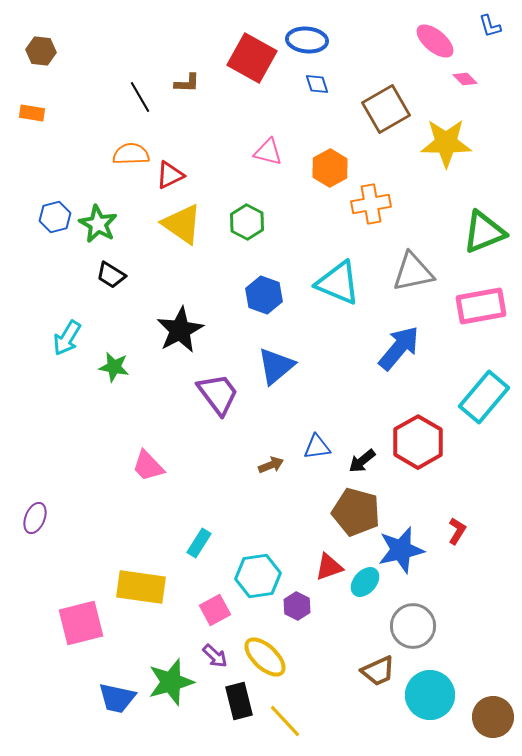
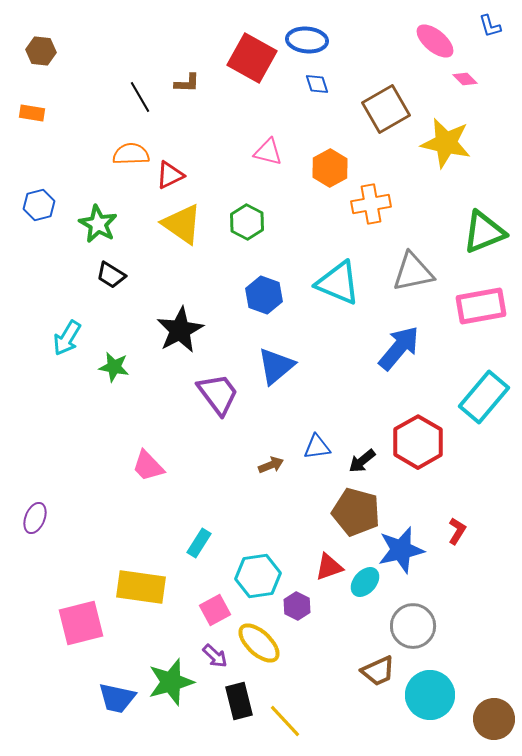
yellow star at (446, 143): rotated 12 degrees clockwise
blue hexagon at (55, 217): moved 16 px left, 12 px up
yellow ellipse at (265, 657): moved 6 px left, 14 px up
brown circle at (493, 717): moved 1 px right, 2 px down
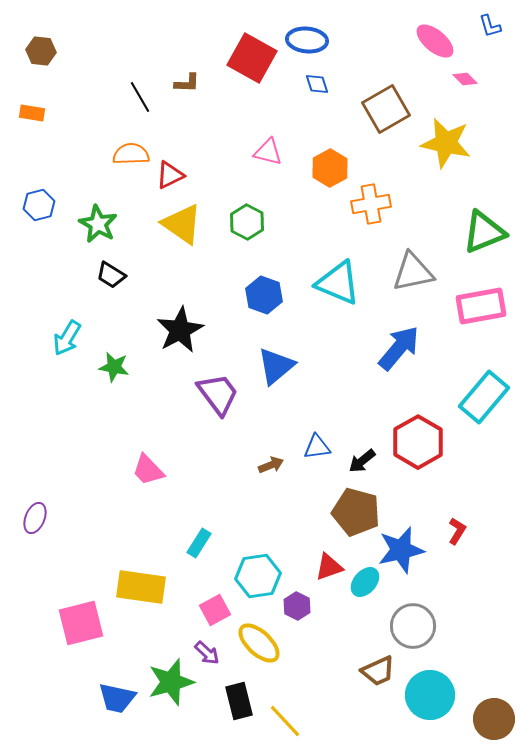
pink trapezoid at (148, 466): moved 4 px down
purple arrow at (215, 656): moved 8 px left, 3 px up
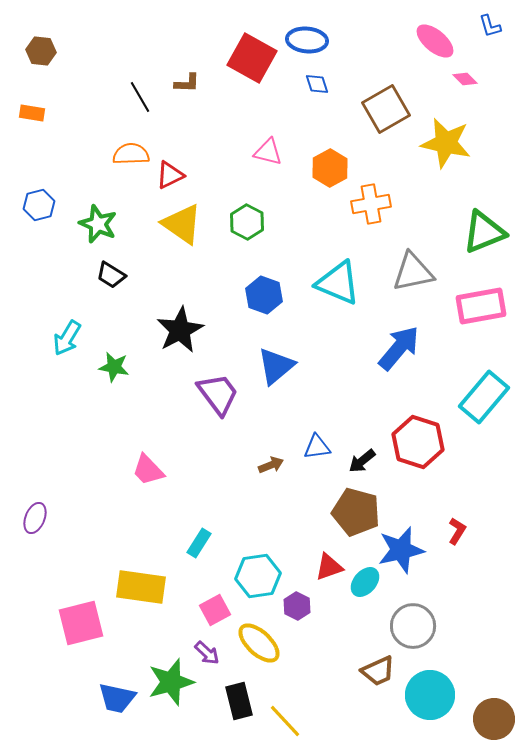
green star at (98, 224): rotated 6 degrees counterclockwise
red hexagon at (418, 442): rotated 12 degrees counterclockwise
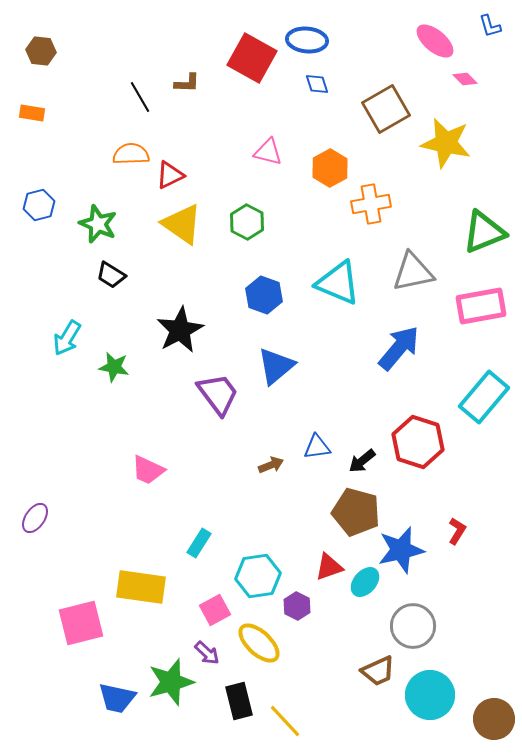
pink trapezoid at (148, 470): rotated 21 degrees counterclockwise
purple ellipse at (35, 518): rotated 12 degrees clockwise
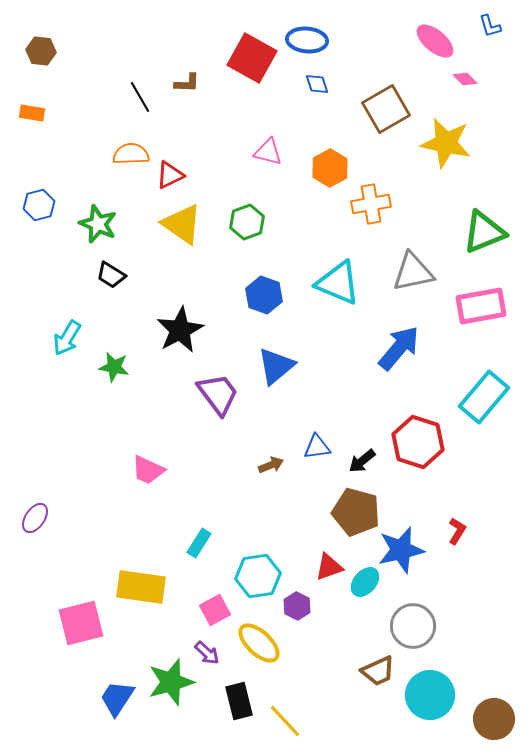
green hexagon at (247, 222): rotated 12 degrees clockwise
blue trapezoid at (117, 698): rotated 111 degrees clockwise
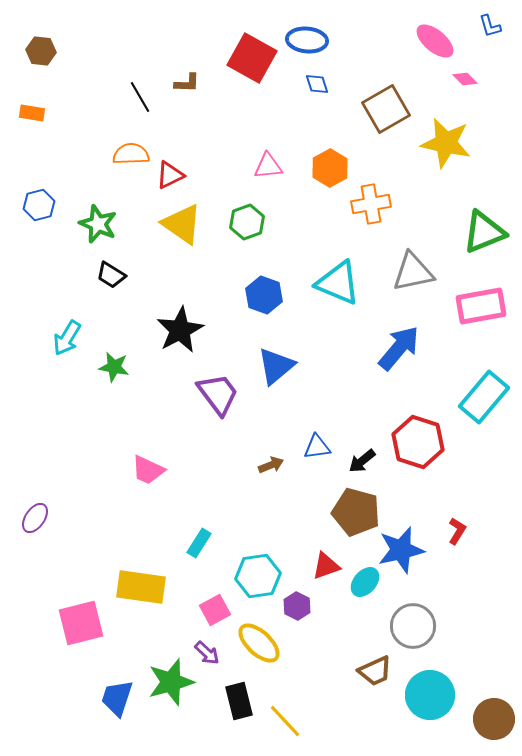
pink triangle at (268, 152): moved 14 px down; rotated 20 degrees counterclockwise
red triangle at (329, 567): moved 3 px left, 1 px up
brown trapezoid at (378, 671): moved 3 px left
blue trapezoid at (117, 698): rotated 15 degrees counterclockwise
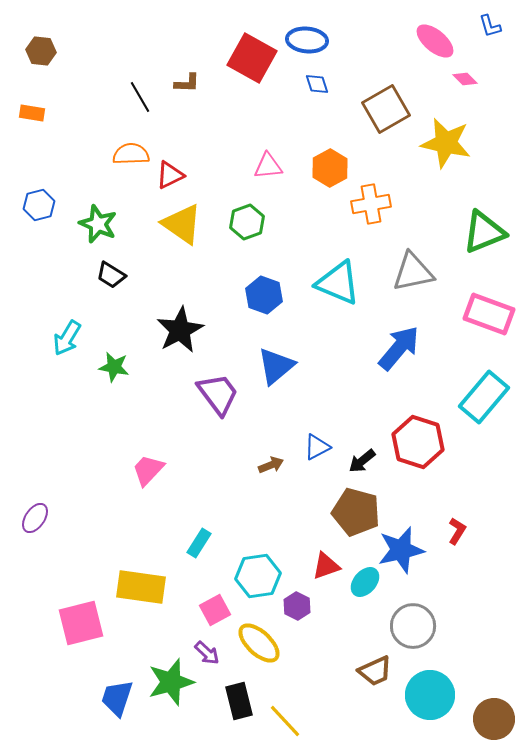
pink rectangle at (481, 306): moved 8 px right, 8 px down; rotated 30 degrees clockwise
blue triangle at (317, 447): rotated 20 degrees counterclockwise
pink trapezoid at (148, 470): rotated 108 degrees clockwise
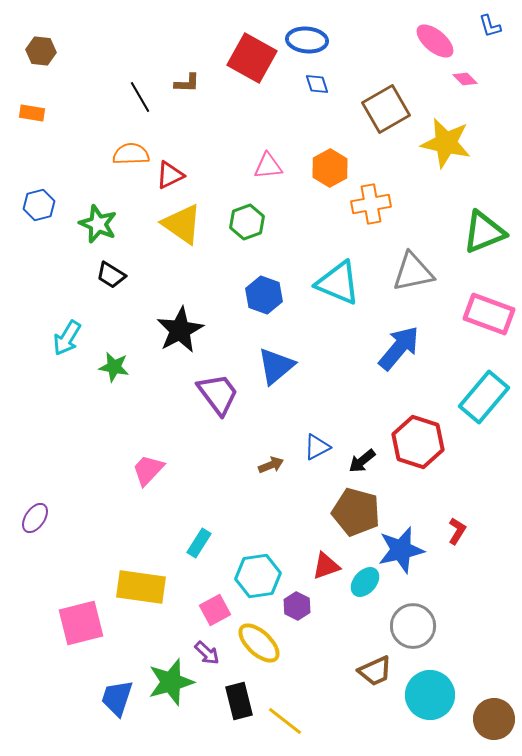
yellow line at (285, 721): rotated 9 degrees counterclockwise
